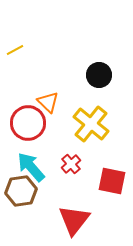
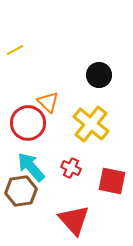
red cross: moved 4 px down; rotated 24 degrees counterclockwise
red triangle: rotated 20 degrees counterclockwise
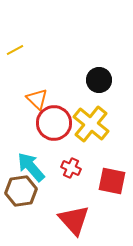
black circle: moved 5 px down
orange triangle: moved 11 px left, 3 px up
red circle: moved 26 px right
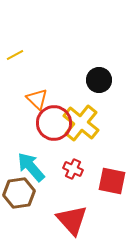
yellow line: moved 5 px down
yellow cross: moved 10 px left, 1 px up
red cross: moved 2 px right, 1 px down
brown hexagon: moved 2 px left, 2 px down
red triangle: moved 2 px left
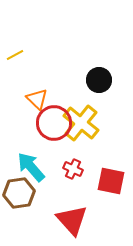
red square: moved 1 px left
